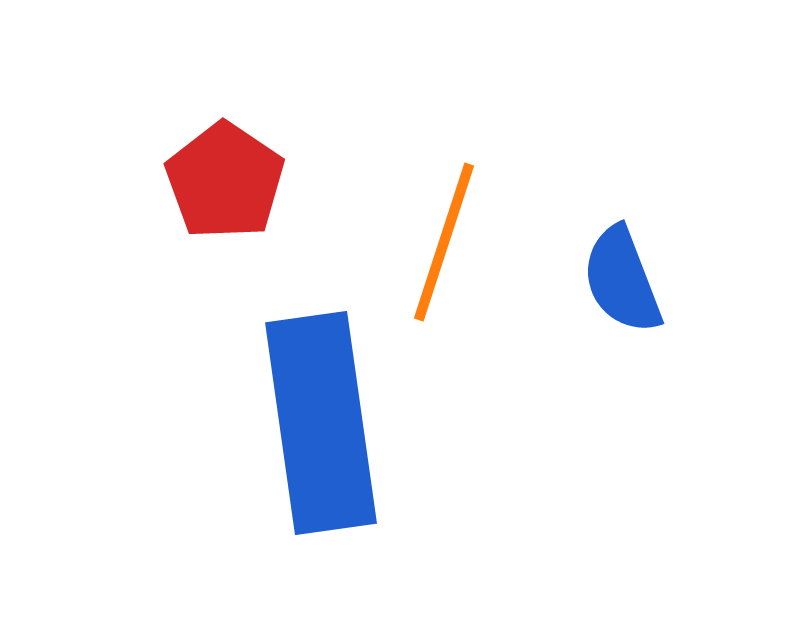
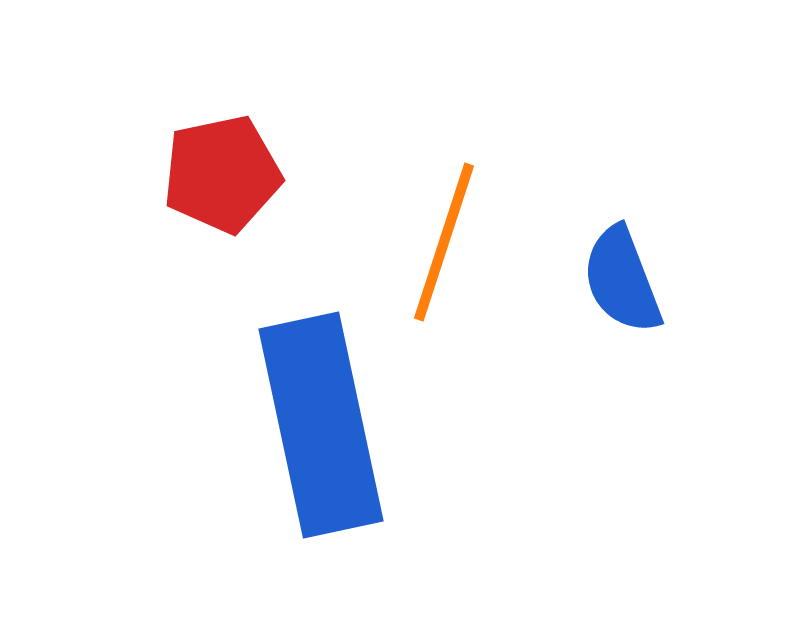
red pentagon: moved 3 px left, 7 px up; rotated 26 degrees clockwise
blue rectangle: moved 2 px down; rotated 4 degrees counterclockwise
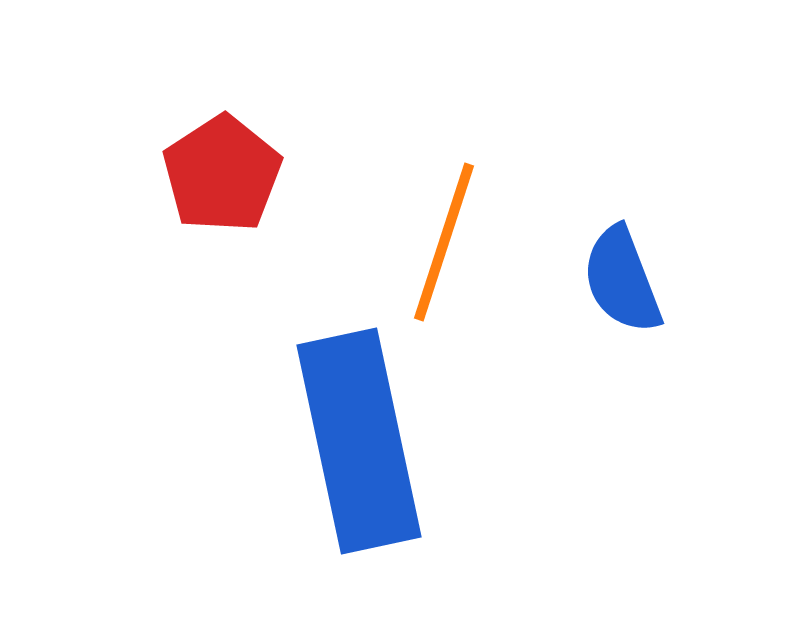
red pentagon: rotated 21 degrees counterclockwise
blue rectangle: moved 38 px right, 16 px down
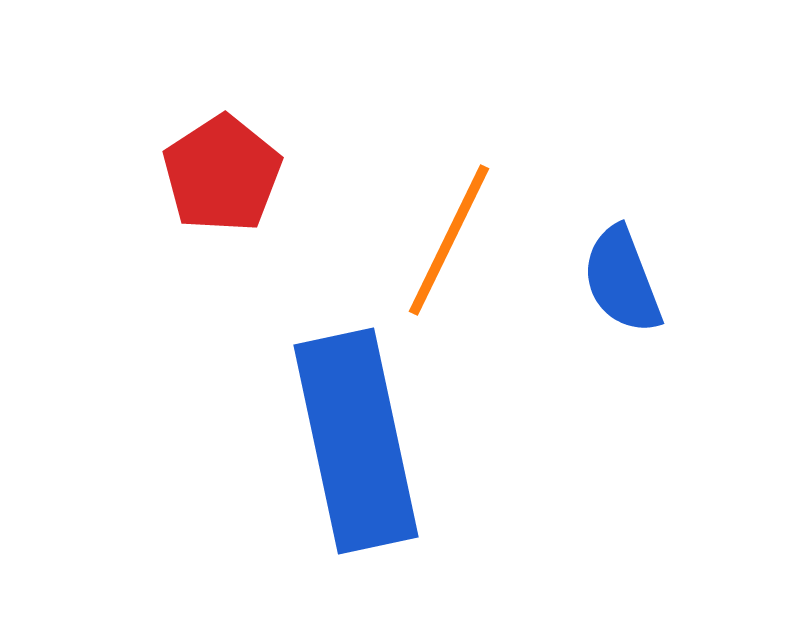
orange line: moved 5 px right, 2 px up; rotated 8 degrees clockwise
blue rectangle: moved 3 px left
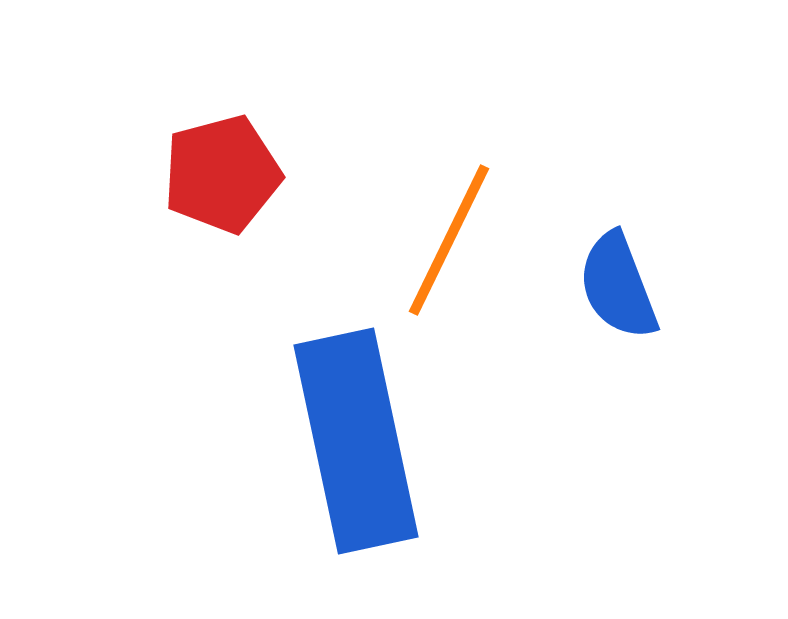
red pentagon: rotated 18 degrees clockwise
blue semicircle: moved 4 px left, 6 px down
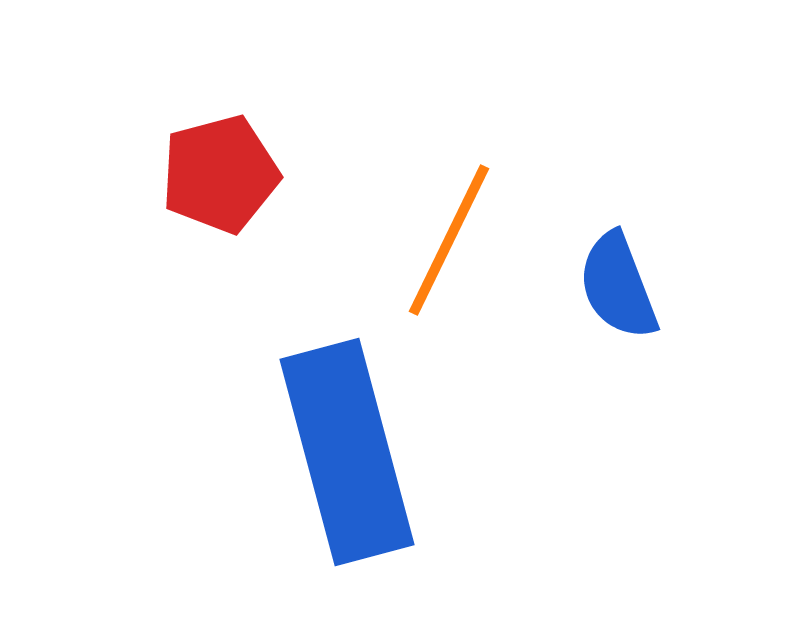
red pentagon: moved 2 px left
blue rectangle: moved 9 px left, 11 px down; rotated 3 degrees counterclockwise
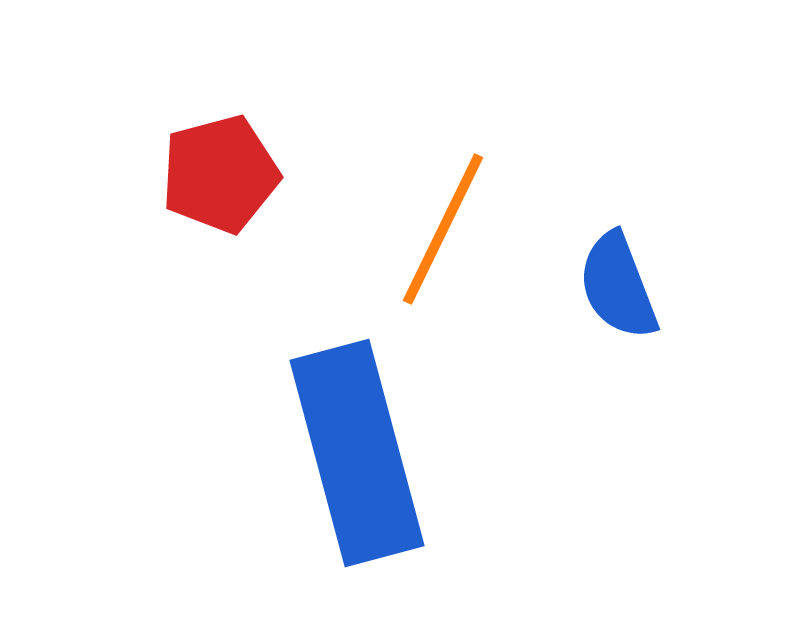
orange line: moved 6 px left, 11 px up
blue rectangle: moved 10 px right, 1 px down
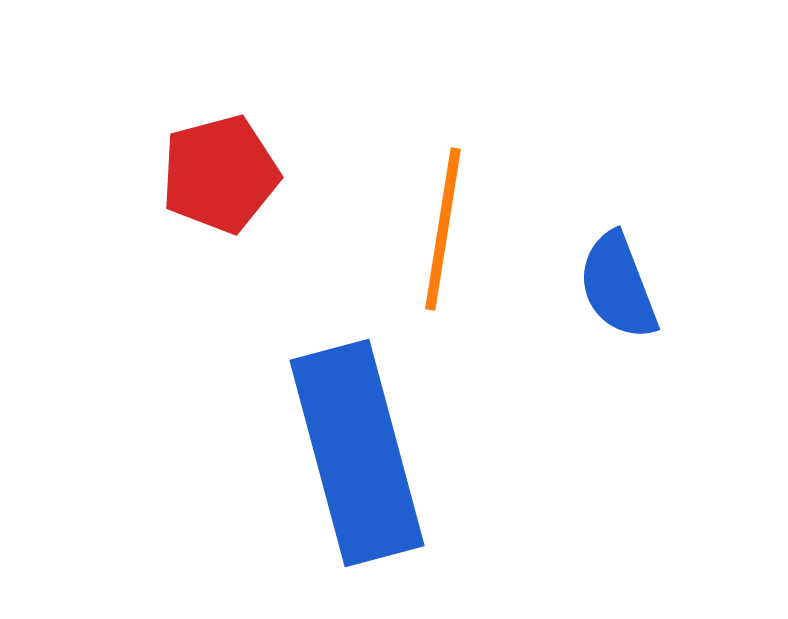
orange line: rotated 17 degrees counterclockwise
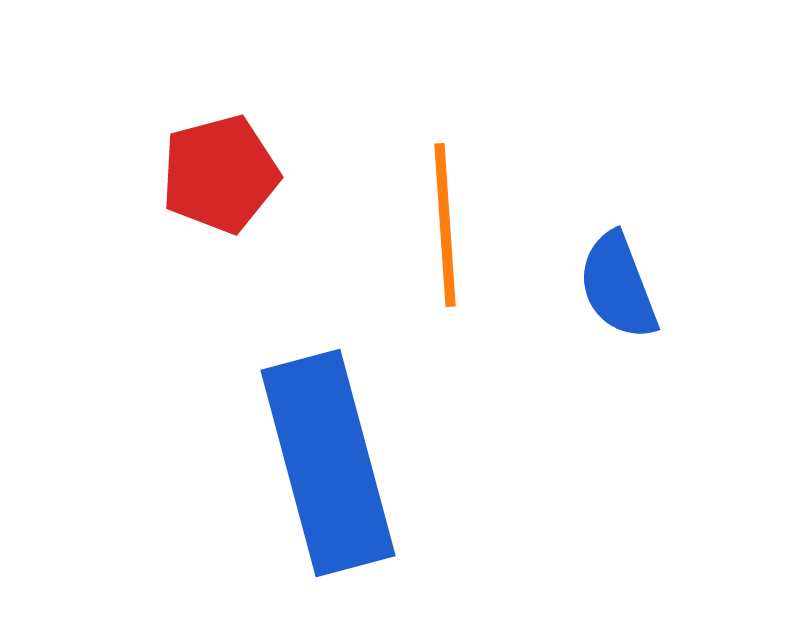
orange line: moved 2 px right, 4 px up; rotated 13 degrees counterclockwise
blue rectangle: moved 29 px left, 10 px down
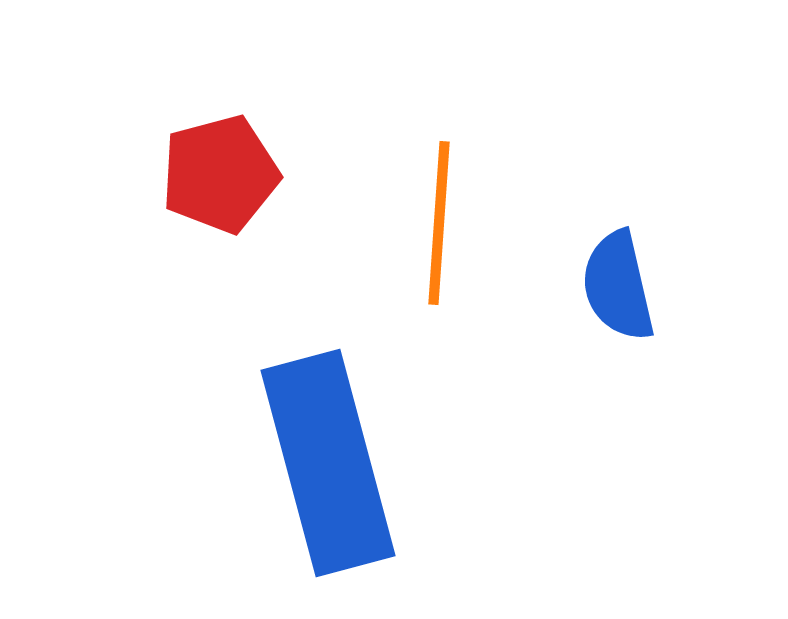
orange line: moved 6 px left, 2 px up; rotated 8 degrees clockwise
blue semicircle: rotated 8 degrees clockwise
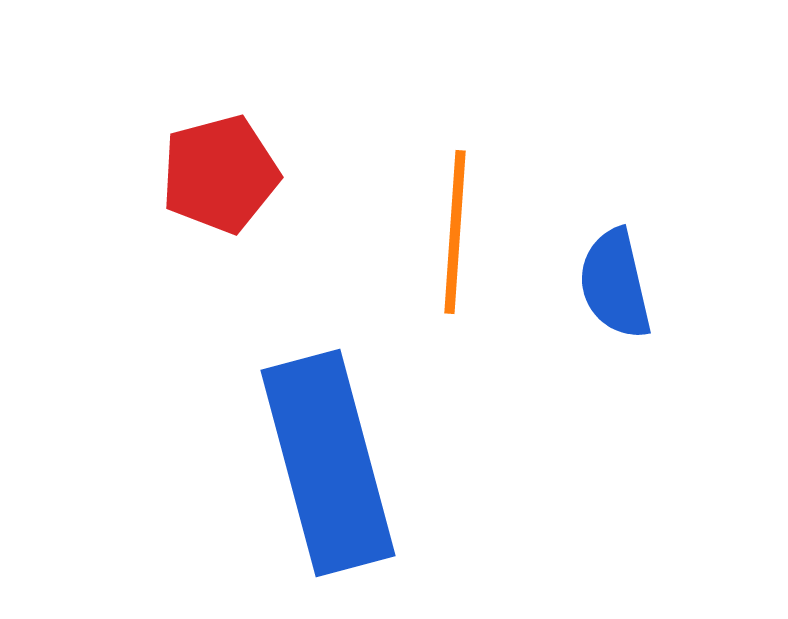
orange line: moved 16 px right, 9 px down
blue semicircle: moved 3 px left, 2 px up
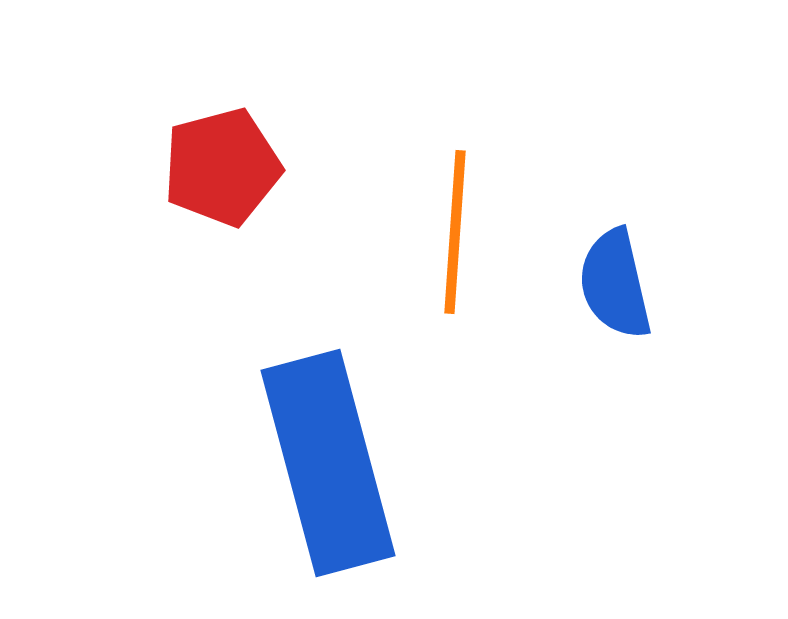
red pentagon: moved 2 px right, 7 px up
